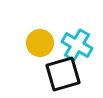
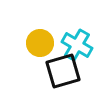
black square: moved 3 px up
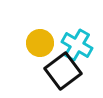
black square: rotated 21 degrees counterclockwise
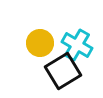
black square: rotated 6 degrees clockwise
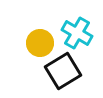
cyan cross: moved 12 px up
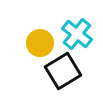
cyan cross: moved 1 px down; rotated 8 degrees clockwise
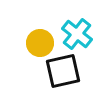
black square: rotated 18 degrees clockwise
